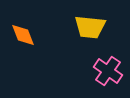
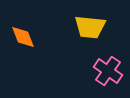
orange diamond: moved 2 px down
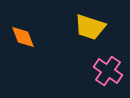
yellow trapezoid: rotated 12 degrees clockwise
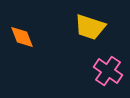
orange diamond: moved 1 px left
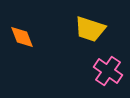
yellow trapezoid: moved 2 px down
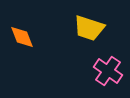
yellow trapezoid: moved 1 px left, 1 px up
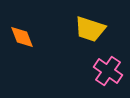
yellow trapezoid: moved 1 px right, 1 px down
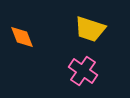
pink cross: moved 25 px left
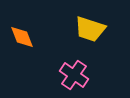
pink cross: moved 9 px left, 4 px down
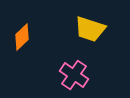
orange diamond: rotated 68 degrees clockwise
